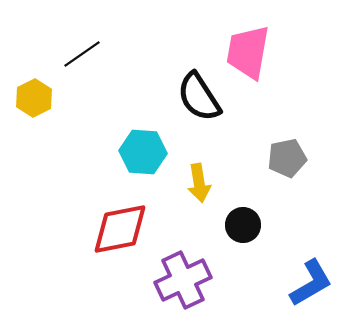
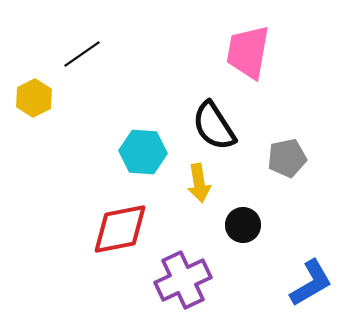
black semicircle: moved 15 px right, 29 px down
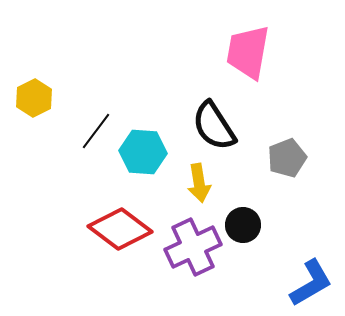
black line: moved 14 px right, 77 px down; rotated 18 degrees counterclockwise
gray pentagon: rotated 9 degrees counterclockwise
red diamond: rotated 48 degrees clockwise
purple cross: moved 10 px right, 33 px up
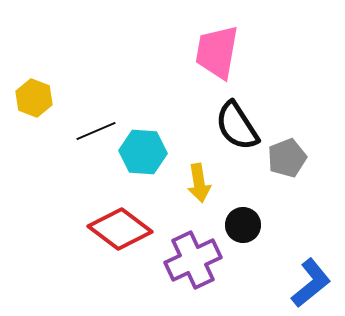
pink trapezoid: moved 31 px left
yellow hexagon: rotated 12 degrees counterclockwise
black semicircle: moved 23 px right
black line: rotated 30 degrees clockwise
purple cross: moved 13 px down
blue L-shape: rotated 9 degrees counterclockwise
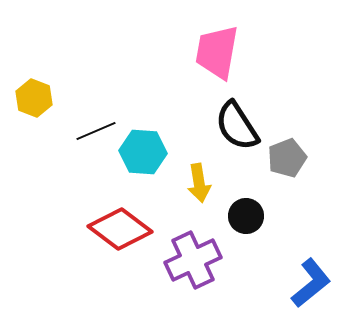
black circle: moved 3 px right, 9 px up
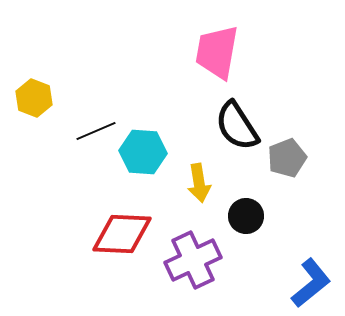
red diamond: moved 2 px right, 5 px down; rotated 34 degrees counterclockwise
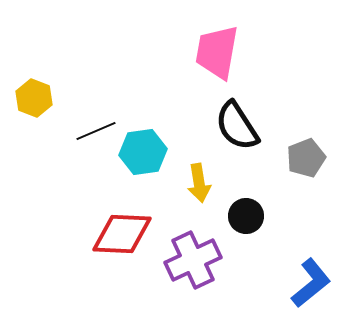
cyan hexagon: rotated 12 degrees counterclockwise
gray pentagon: moved 19 px right
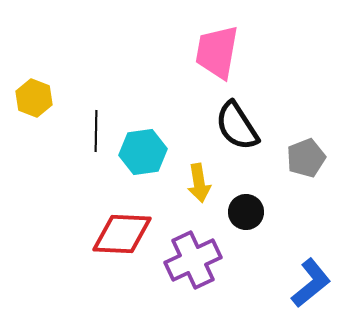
black line: rotated 66 degrees counterclockwise
black circle: moved 4 px up
